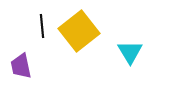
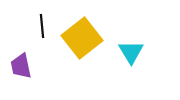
yellow square: moved 3 px right, 7 px down
cyan triangle: moved 1 px right
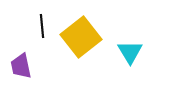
yellow square: moved 1 px left, 1 px up
cyan triangle: moved 1 px left
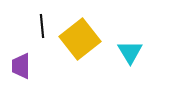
yellow square: moved 1 px left, 2 px down
purple trapezoid: rotated 12 degrees clockwise
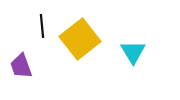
cyan triangle: moved 3 px right
purple trapezoid: rotated 20 degrees counterclockwise
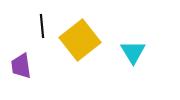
yellow square: moved 1 px down
purple trapezoid: rotated 12 degrees clockwise
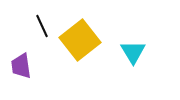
black line: rotated 20 degrees counterclockwise
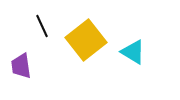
yellow square: moved 6 px right
cyan triangle: rotated 28 degrees counterclockwise
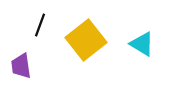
black line: moved 2 px left, 1 px up; rotated 45 degrees clockwise
cyan triangle: moved 9 px right, 8 px up
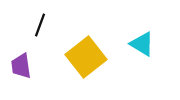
yellow square: moved 17 px down
